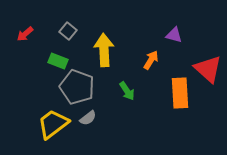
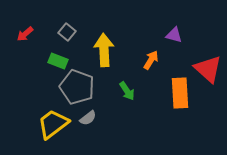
gray square: moved 1 px left, 1 px down
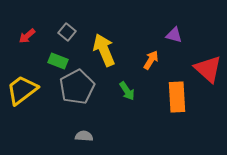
red arrow: moved 2 px right, 2 px down
yellow arrow: rotated 20 degrees counterclockwise
gray pentagon: rotated 24 degrees clockwise
orange rectangle: moved 3 px left, 4 px down
gray semicircle: moved 4 px left, 18 px down; rotated 138 degrees counterclockwise
yellow trapezoid: moved 31 px left, 34 px up
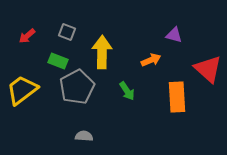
gray square: rotated 18 degrees counterclockwise
yellow arrow: moved 2 px left, 2 px down; rotated 24 degrees clockwise
orange arrow: rotated 36 degrees clockwise
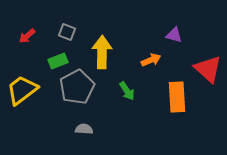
green rectangle: rotated 42 degrees counterclockwise
gray semicircle: moved 7 px up
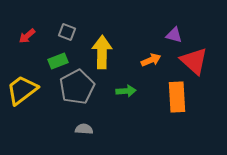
red triangle: moved 14 px left, 8 px up
green arrow: moved 1 px left; rotated 60 degrees counterclockwise
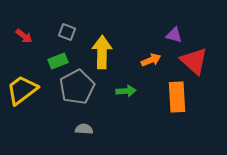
red arrow: moved 3 px left; rotated 102 degrees counterclockwise
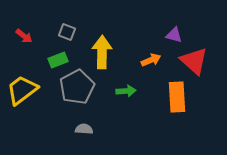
green rectangle: moved 1 px up
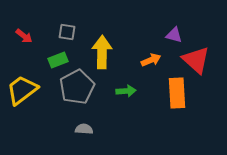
gray square: rotated 12 degrees counterclockwise
red triangle: moved 2 px right, 1 px up
orange rectangle: moved 4 px up
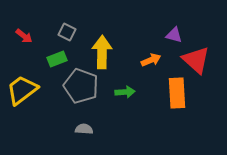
gray square: rotated 18 degrees clockwise
green rectangle: moved 1 px left, 1 px up
gray pentagon: moved 4 px right, 1 px up; rotated 24 degrees counterclockwise
green arrow: moved 1 px left, 1 px down
